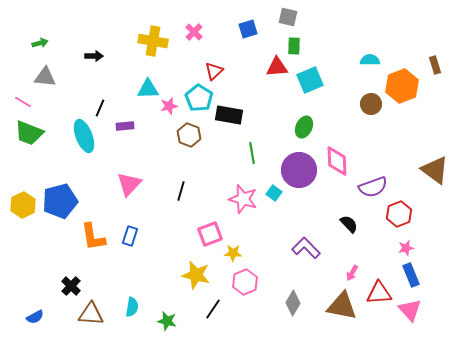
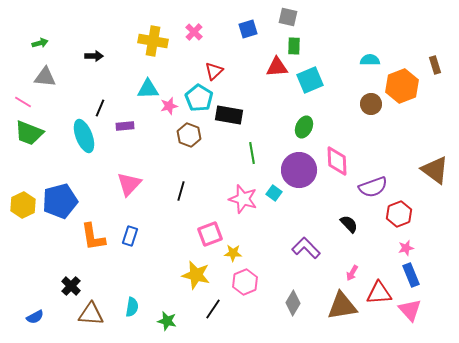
brown triangle at (342, 306): rotated 20 degrees counterclockwise
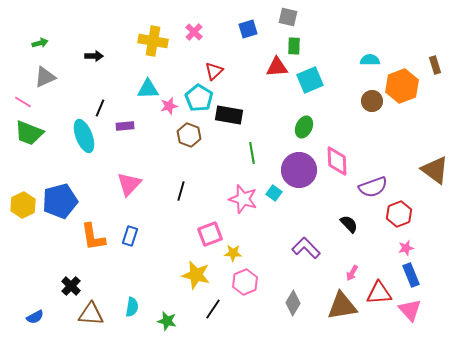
gray triangle at (45, 77): rotated 30 degrees counterclockwise
brown circle at (371, 104): moved 1 px right, 3 px up
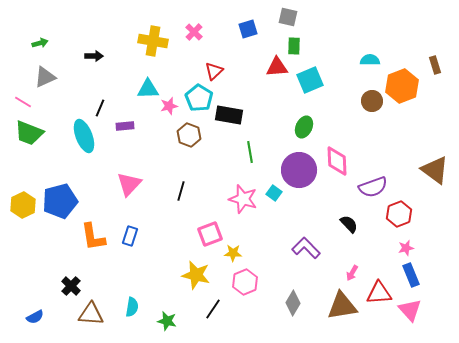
green line at (252, 153): moved 2 px left, 1 px up
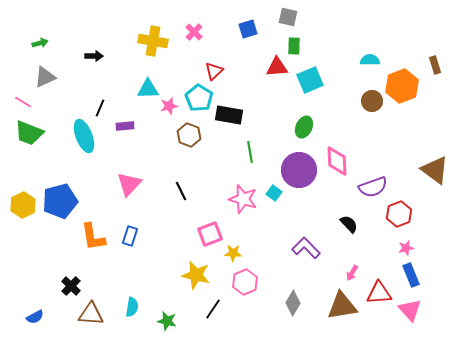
black line at (181, 191): rotated 42 degrees counterclockwise
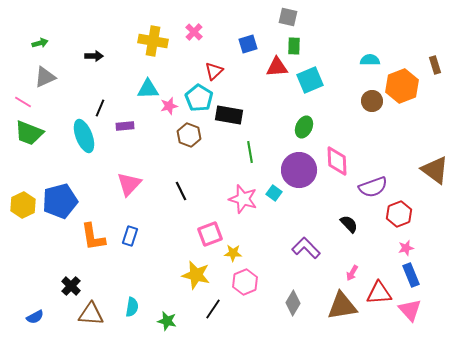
blue square at (248, 29): moved 15 px down
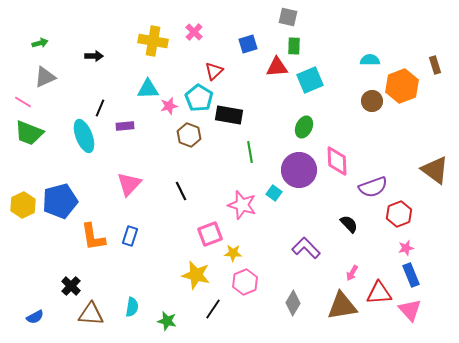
pink star at (243, 199): moved 1 px left, 6 px down
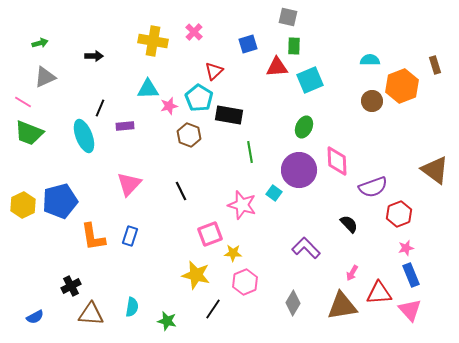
black cross at (71, 286): rotated 18 degrees clockwise
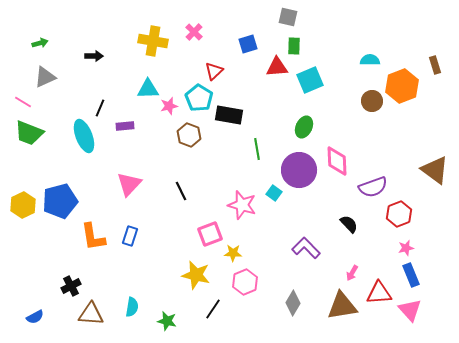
green line at (250, 152): moved 7 px right, 3 px up
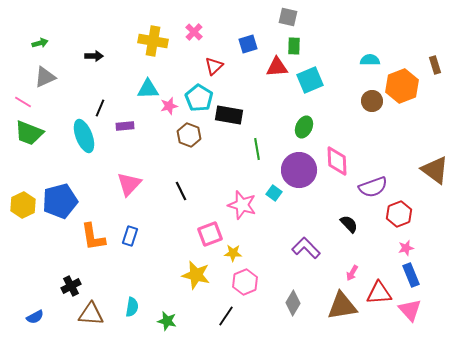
red triangle at (214, 71): moved 5 px up
black line at (213, 309): moved 13 px right, 7 px down
